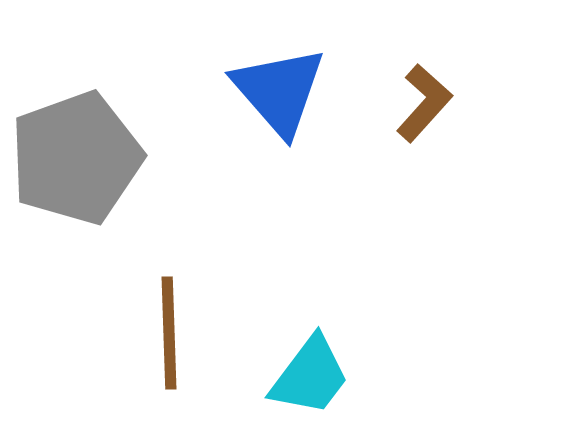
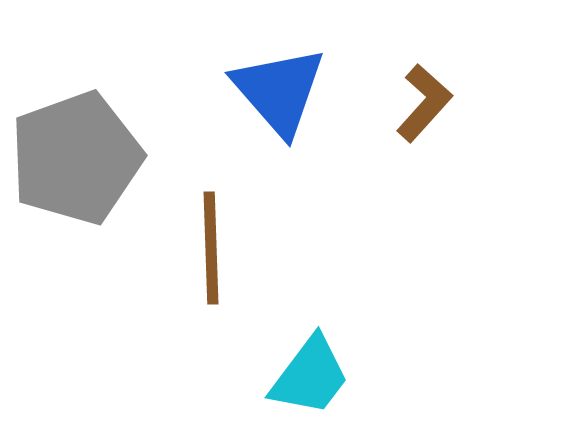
brown line: moved 42 px right, 85 px up
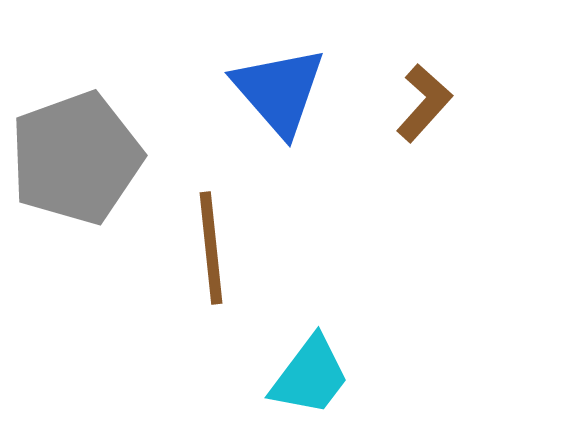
brown line: rotated 4 degrees counterclockwise
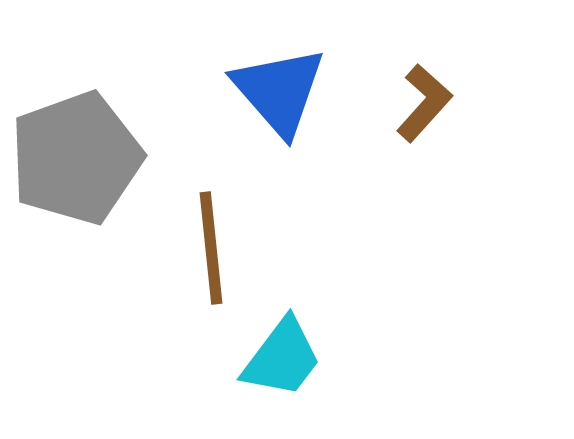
cyan trapezoid: moved 28 px left, 18 px up
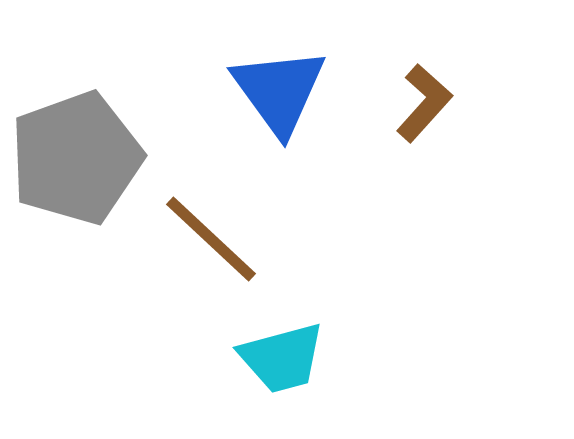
blue triangle: rotated 5 degrees clockwise
brown line: moved 9 px up; rotated 41 degrees counterclockwise
cyan trapezoid: rotated 38 degrees clockwise
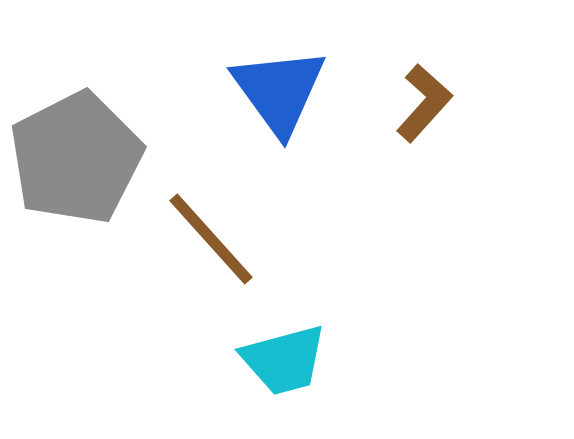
gray pentagon: rotated 7 degrees counterclockwise
brown line: rotated 5 degrees clockwise
cyan trapezoid: moved 2 px right, 2 px down
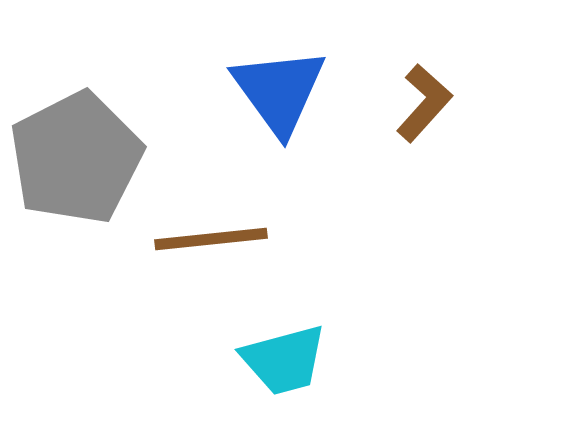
brown line: rotated 54 degrees counterclockwise
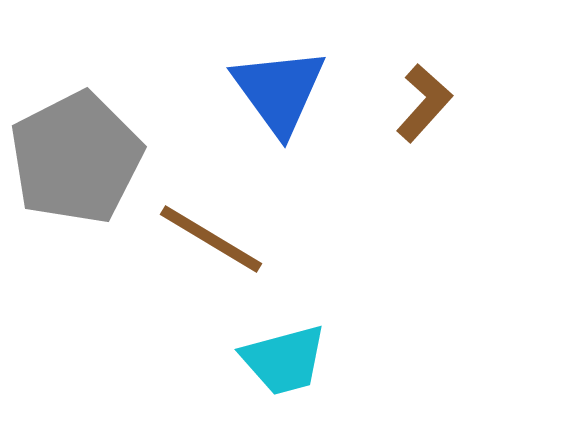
brown line: rotated 37 degrees clockwise
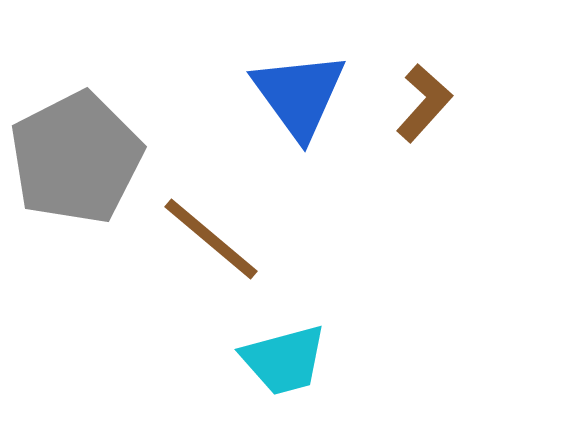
blue triangle: moved 20 px right, 4 px down
brown line: rotated 9 degrees clockwise
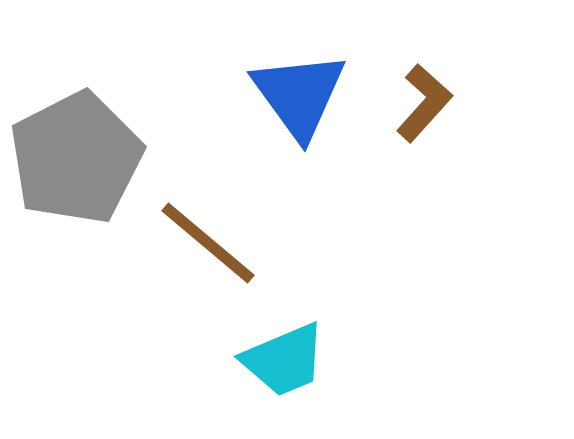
brown line: moved 3 px left, 4 px down
cyan trapezoid: rotated 8 degrees counterclockwise
